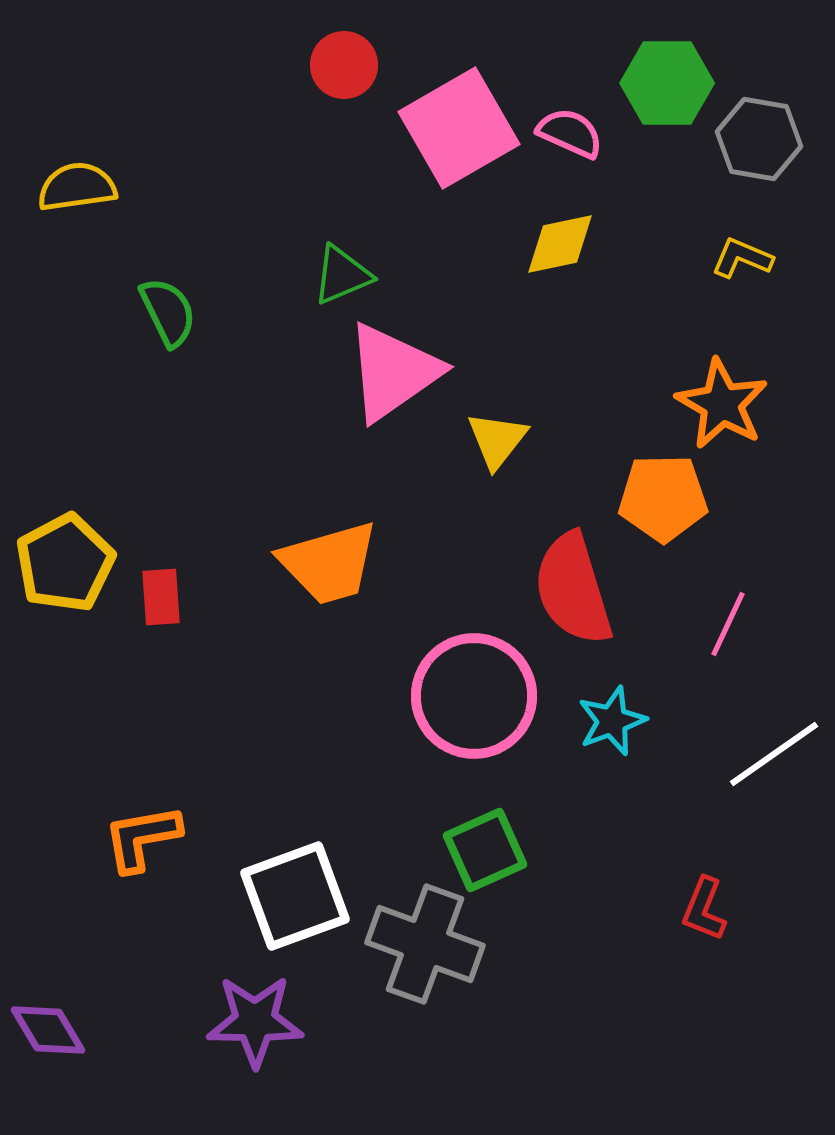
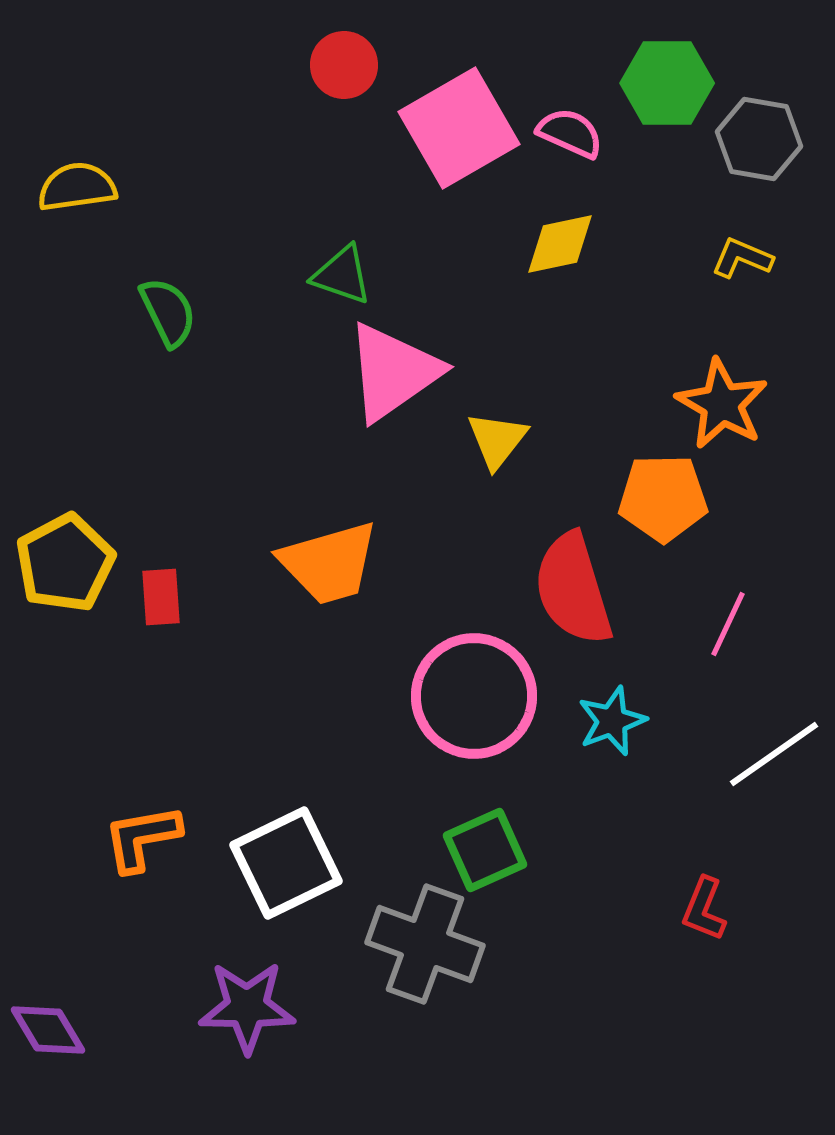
green triangle: rotated 42 degrees clockwise
white square: moved 9 px left, 33 px up; rotated 6 degrees counterclockwise
purple star: moved 8 px left, 14 px up
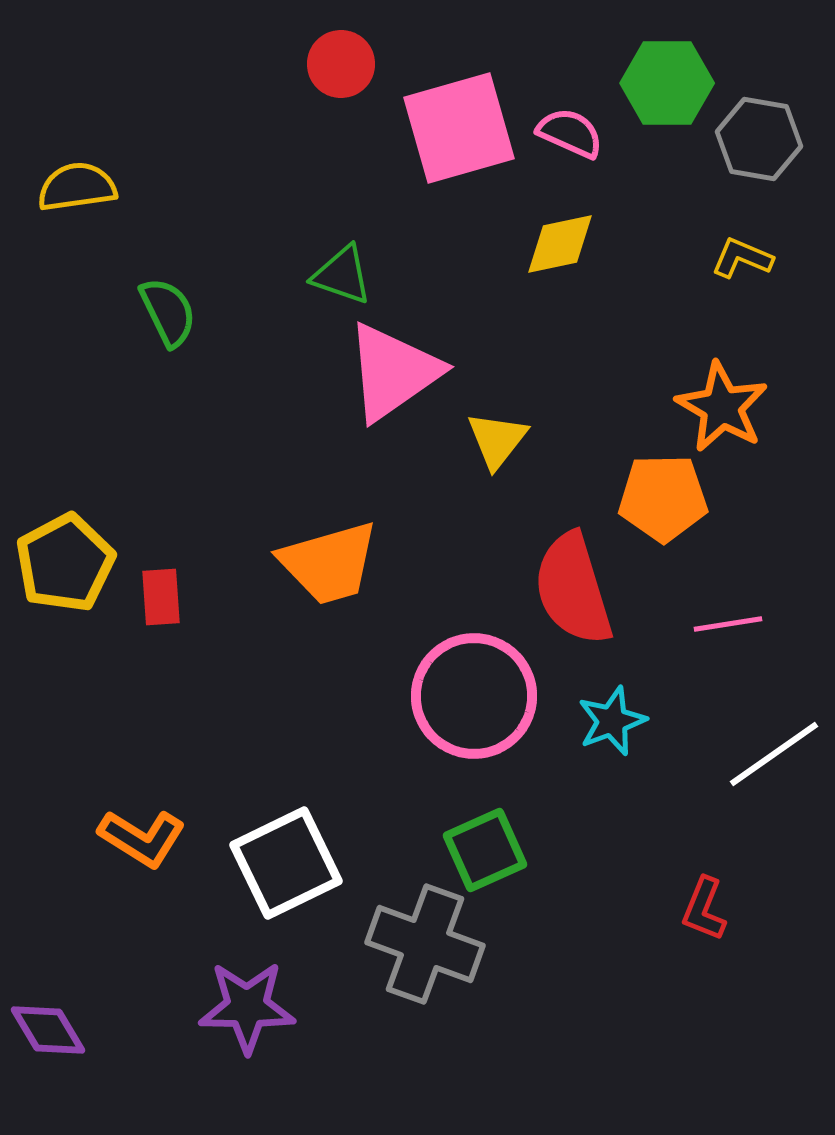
red circle: moved 3 px left, 1 px up
pink square: rotated 14 degrees clockwise
orange star: moved 3 px down
pink line: rotated 56 degrees clockwise
orange L-shape: rotated 138 degrees counterclockwise
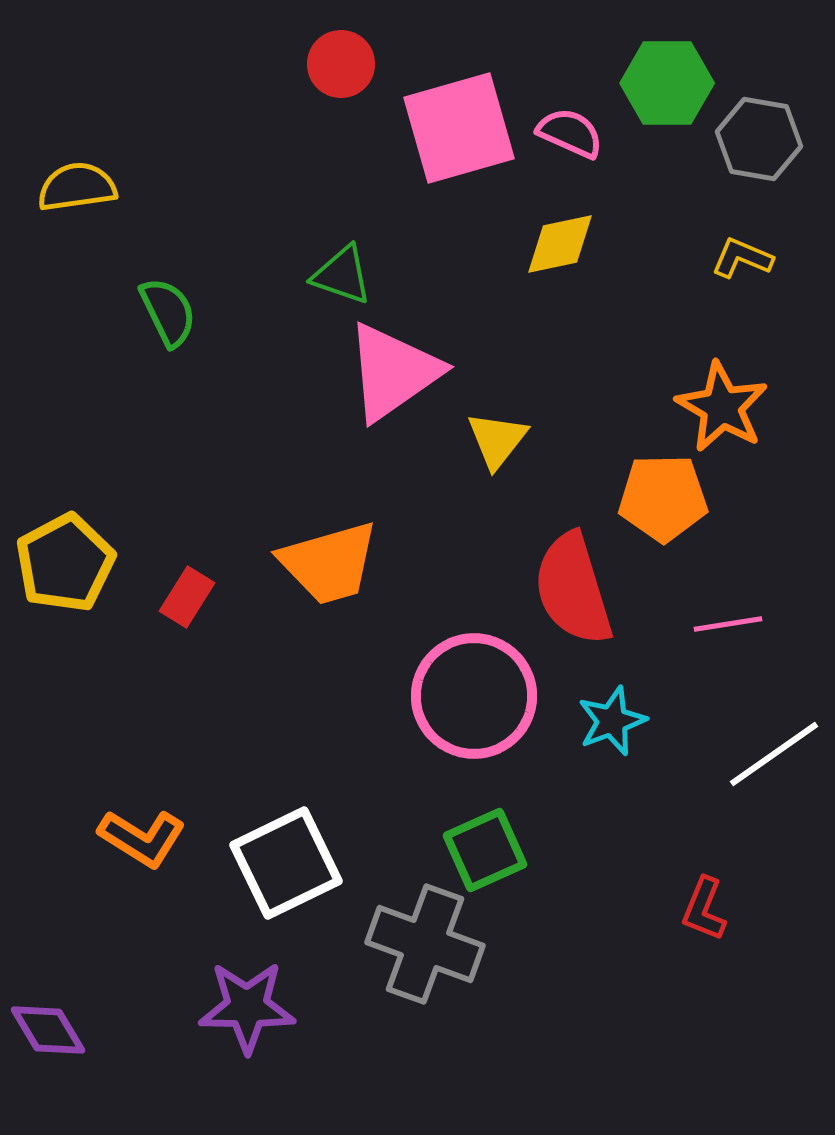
red rectangle: moved 26 px right; rotated 36 degrees clockwise
